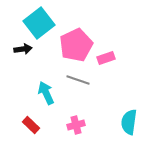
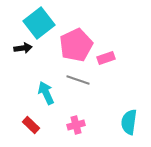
black arrow: moved 1 px up
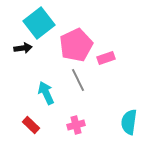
gray line: rotated 45 degrees clockwise
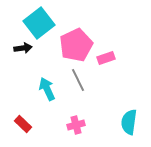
cyan arrow: moved 1 px right, 4 px up
red rectangle: moved 8 px left, 1 px up
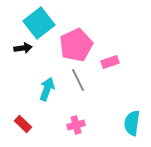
pink rectangle: moved 4 px right, 4 px down
cyan arrow: rotated 45 degrees clockwise
cyan semicircle: moved 3 px right, 1 px down
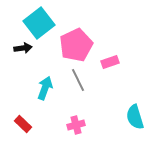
cyan arrow: moved 2 px left, 1 px up
cyan semicircle: moved 3 px right, 6 px up; rotated 25 degrees counterclockwise
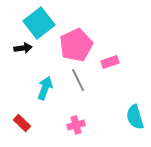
red rectangle: moved 1 px left, 1 px up
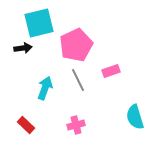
cyan square: rotated 24 degrees clockwise
pink rectangle: moved 1 px right, 9 px down
red rectangle: moved 4 px right, 2 px down
